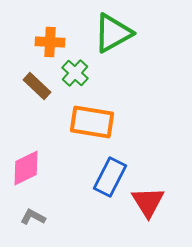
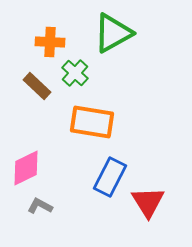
gray L-shape: moved 7 px right, 11 px up
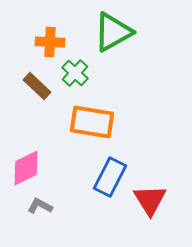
green triangle: moved 1 px up
red triangle: moved 2 px right, 2 px up
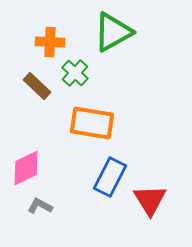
orange rectangle: moved 1 px down
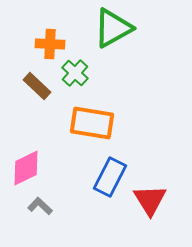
green triangle: moved 4 px up
orange cross: moved 2 px down
gray L-shape: rotated 15 degrees clockwise
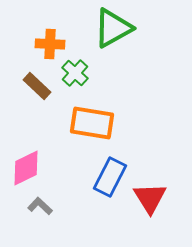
red triangle: moved 2 px up
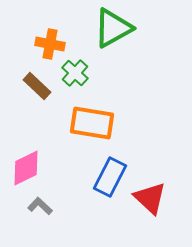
orange cross: rotated 8 degrees clockwise
red triangle: rotated 15 degrees counterclockwise
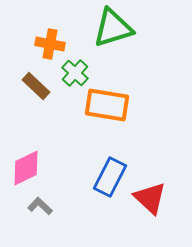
green triangle: rotated 12 degrees clockwise
brown rectangle: moved 1 px left
orange rectangle: moved 15 px right, 18 px up
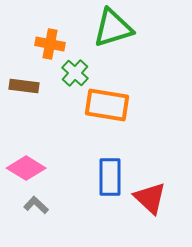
brown rectangle: moved 12 px left; rotated 36 degrees counterclockwise
pink diamond: rotated 57 degrees clockwise
blue rectangle: rotated 27 degrees counterclockwise
gray L-shape: moved 4 px left, 1 px up
